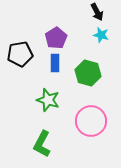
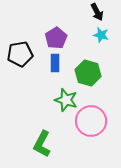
green star: moved 18 px right
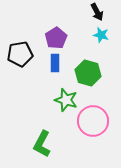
pink circle: moved 2 px right
